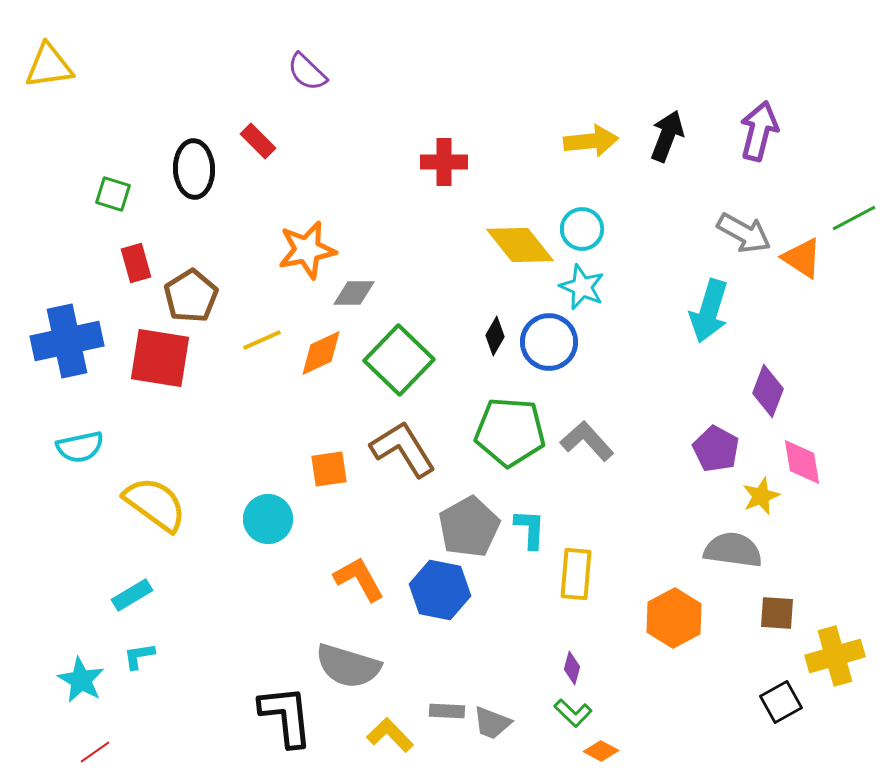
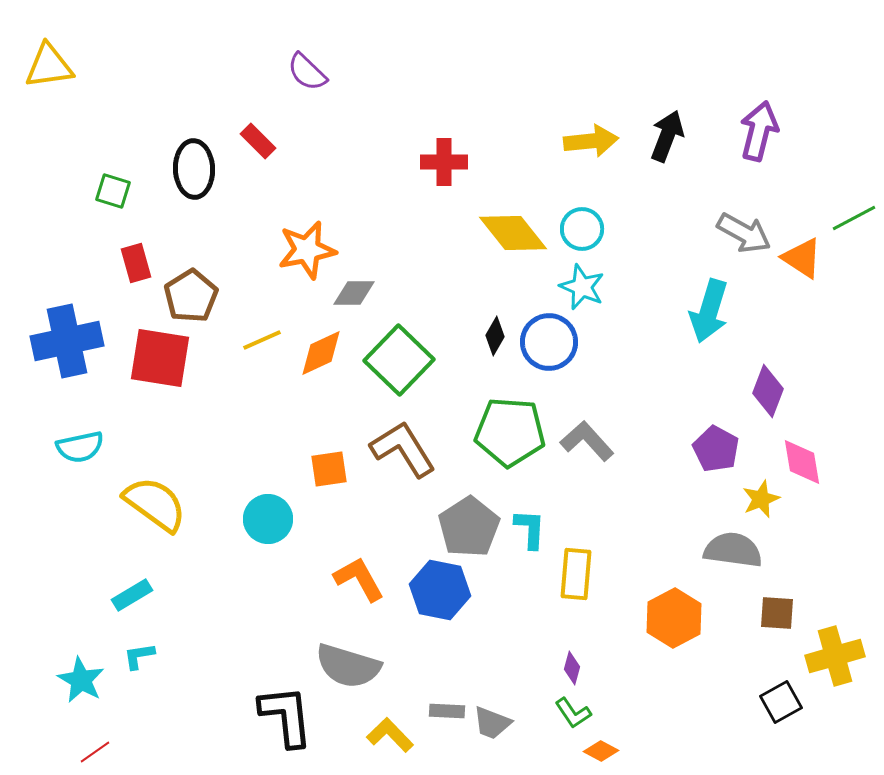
green square at (113, 194): moved 3 px up
yellow diamond at (520, 245): moved 7 px left, 12 px up
yellow star at (761, 496): moved 3 px down
gray pentagon at (469, 527): rotated 4 degrees counterclockwise
green L-shape at (573, 713): rotated 12 degrees clockwise
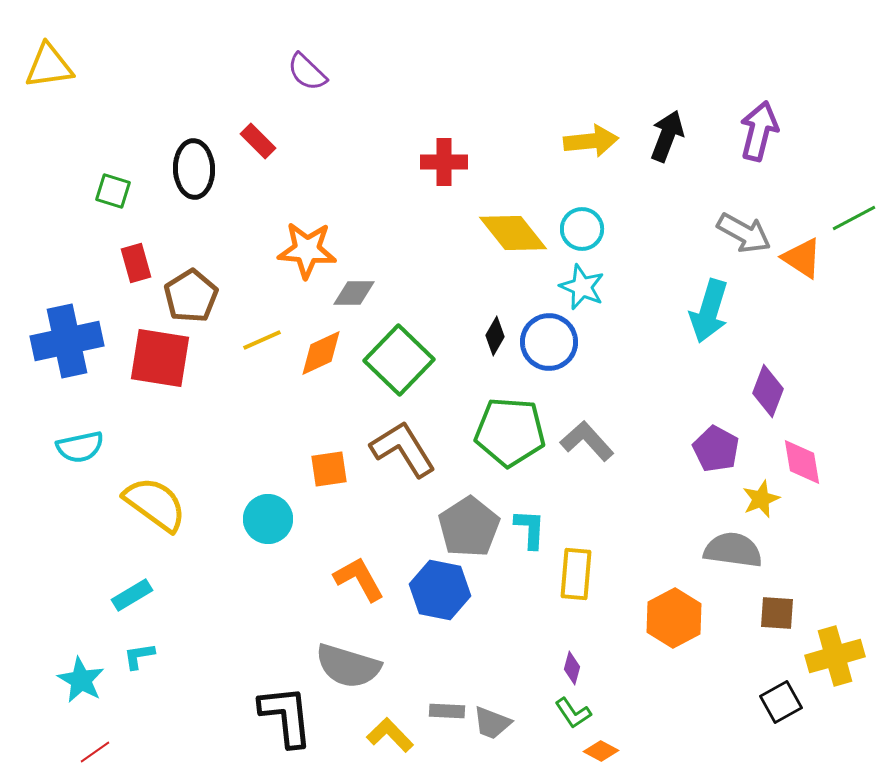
orange star at (307, 250): rotated 16 degrees clockwise
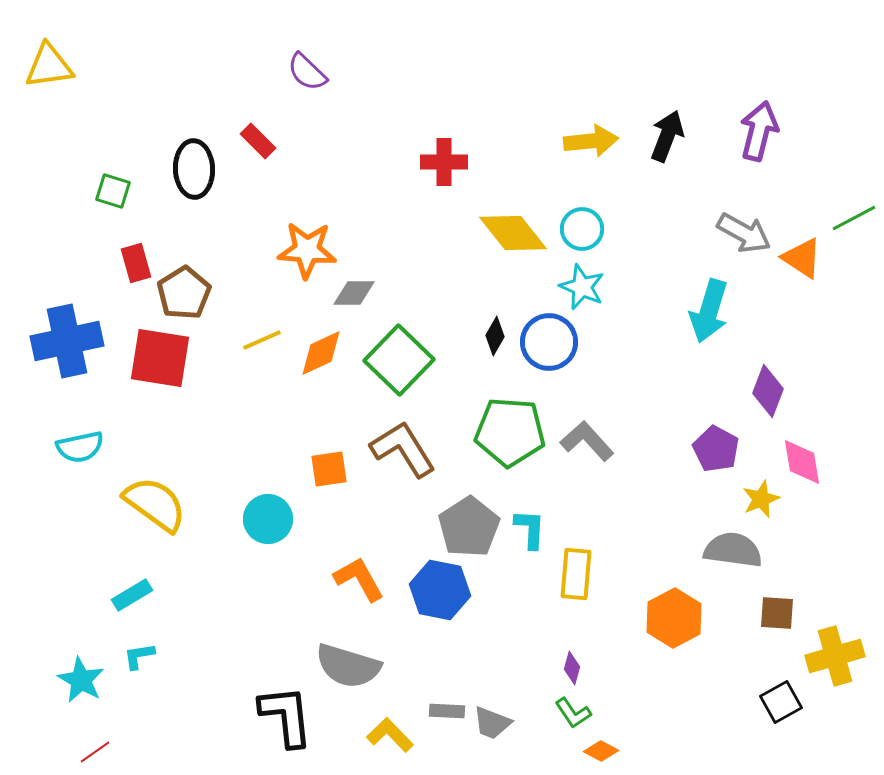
brown pentagon at (191, 296): moved 7 px left, 3 px up
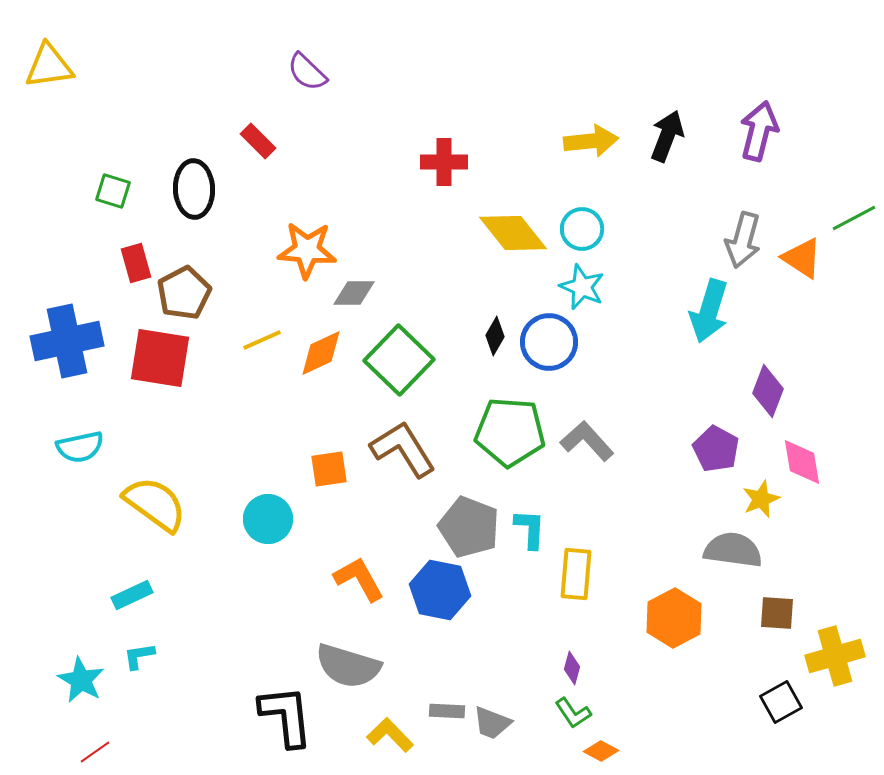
black ellipse at (194, 169): moved 20 px down
gray arrow at (744, 233): moved 1 px left, 7 px down; rotated 76 degrees clockwise
brown pentagon at (184, 293): rotated 4 degrees clockwise
gray pentagon at (469, 527): rotated 18 degrees counterclockwise
cyan rectangle at (132, 595): rotated 6 degrees clockwise
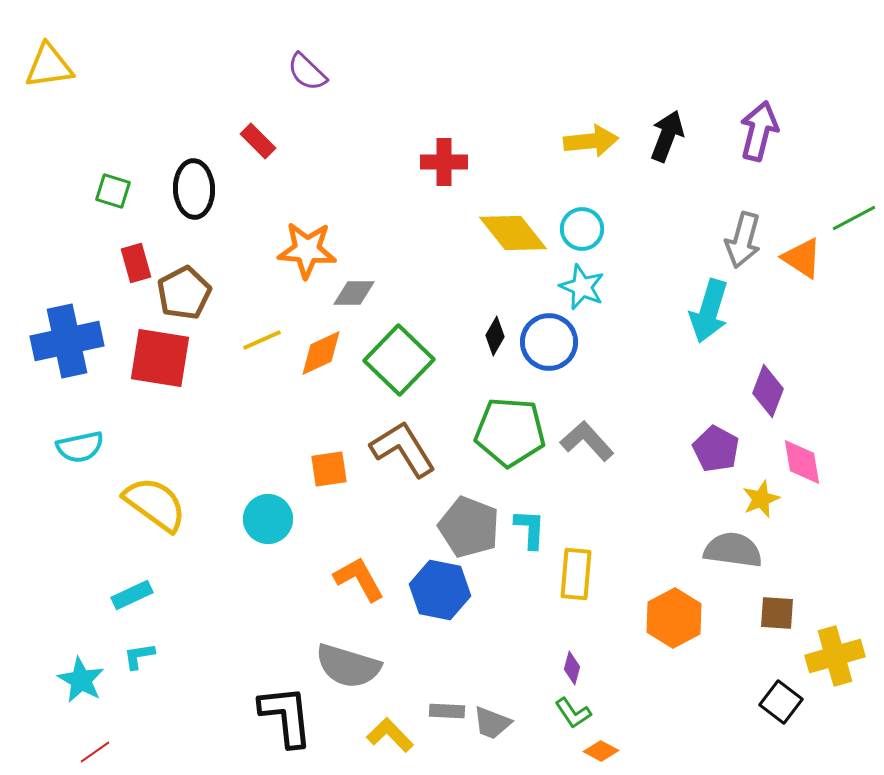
black square at (781, 702): rotated 24 degrees counterclockwise
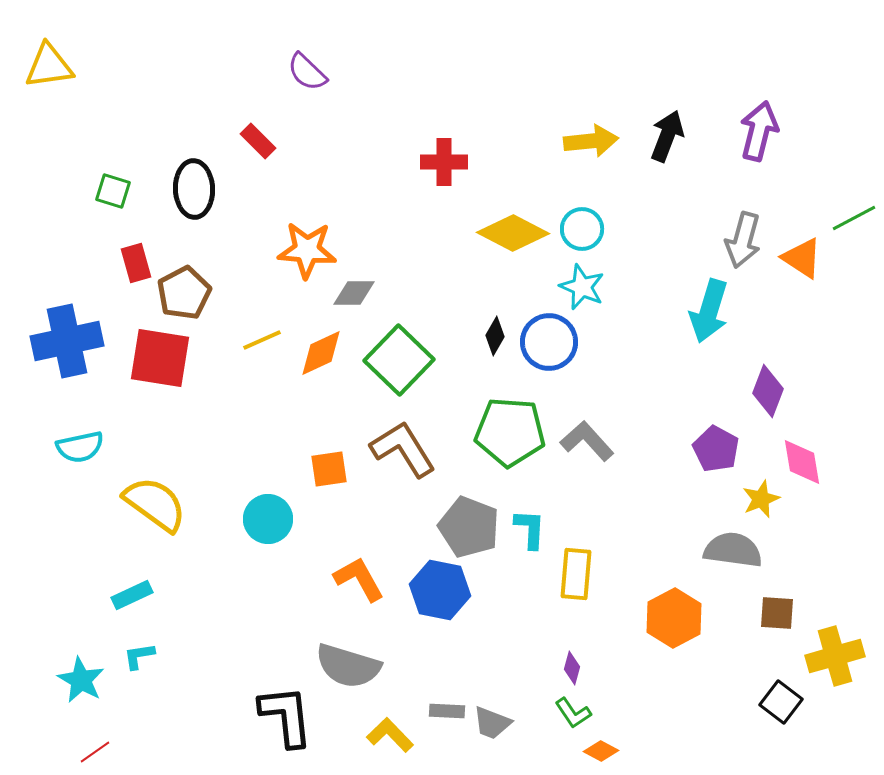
yellow diamond at (513, 233): rotated 24 degrees counterclockwise
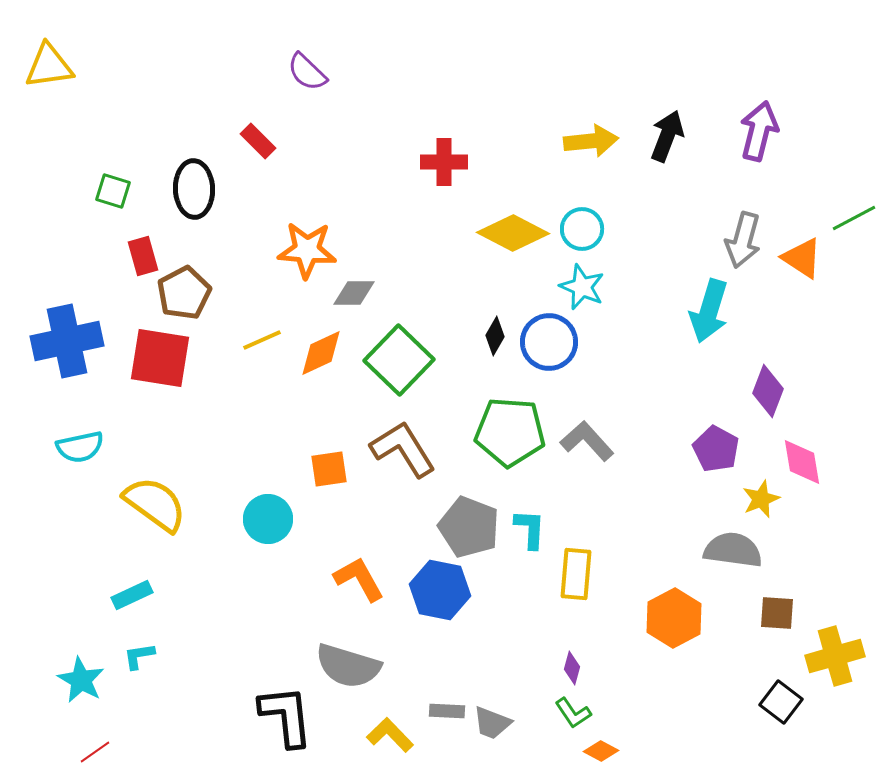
red rectangle at (136, 263): moved 7 px right, 7 px up
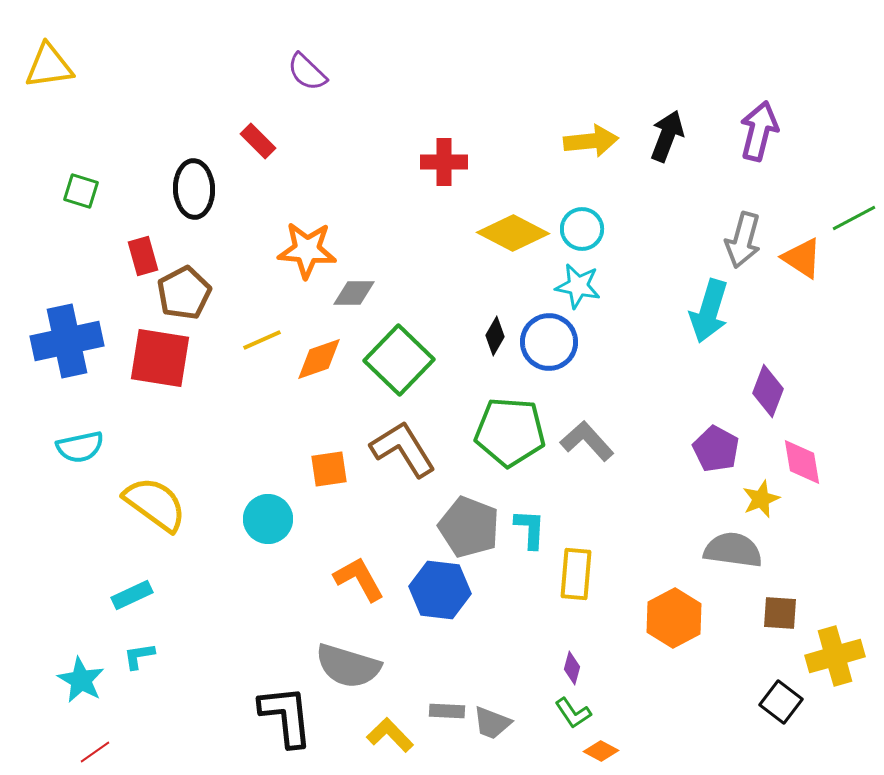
green square at (113, 191): moved 32 px left
cyan star at (582, 287): moved 4 px left, 1 px up; rotated 12 degrees counterclockwise
orange diamond at (321, 353): moved 2 px left, 6 px down; rotated 6 degrees clockwise
blue hexagon at (440, 590): rotated 4 degrees counterclockwise
brown square at (777, 613): moved 3 px right
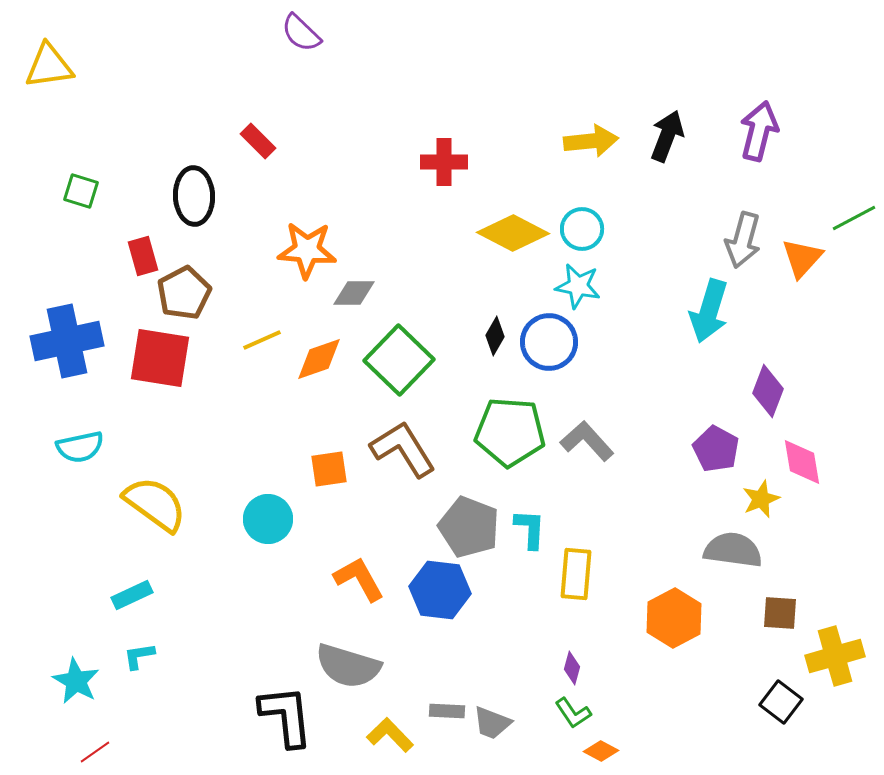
purple semicircle at (307, 72): moved 6 px left, 39 px up
black ellipse at (194, 189): moved 7 px down
orange triangle at (802, 258): rotated 39 degrees clockwise
cyan star at (81, 680): moved 5 px left, 1 px down
